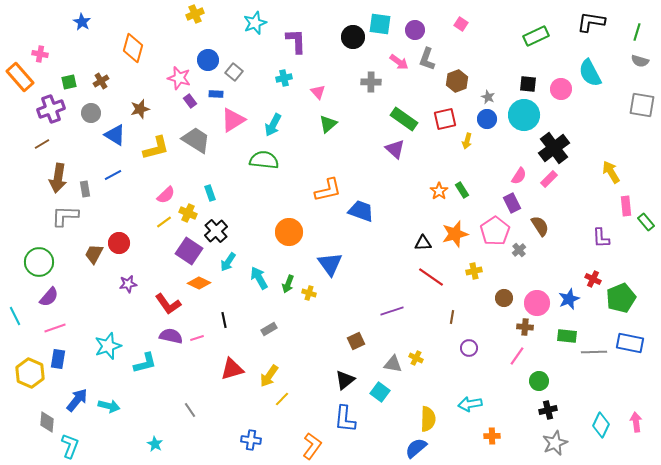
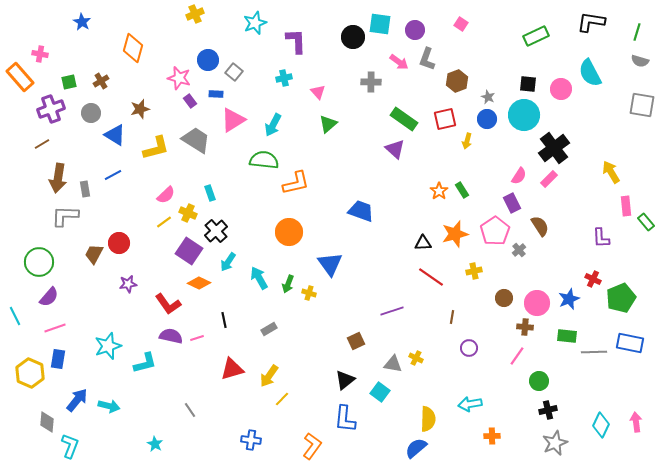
orange L-shape at (328, 190): moved 32 px left, 7 px up
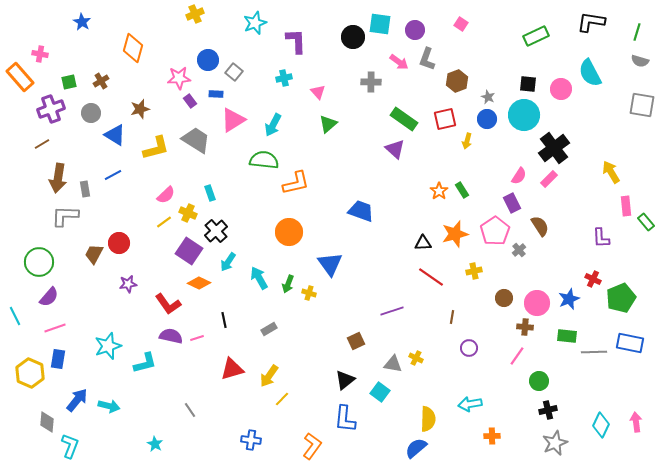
pink star at (179, 78): rotated 20 degrees counterclockwise
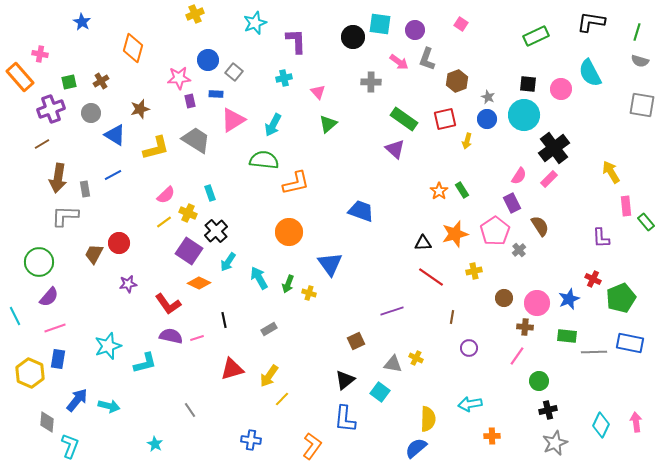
purple rectangle at (190, 101): rotated 24 degrees clockwise
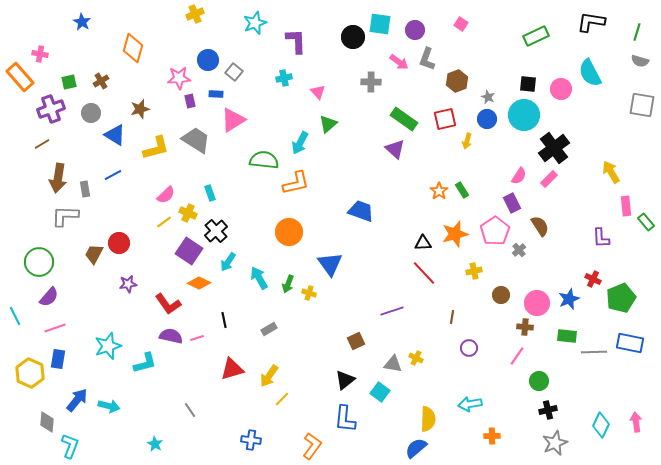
cyan arrow at (273, 125): moved 27 px right, 18 px down
red line at (431, 277): moved 7 px left, 4 px up; rotated 12 degrees clockwise
brown circle at (504, 298): moved 3 px left, 3 px up
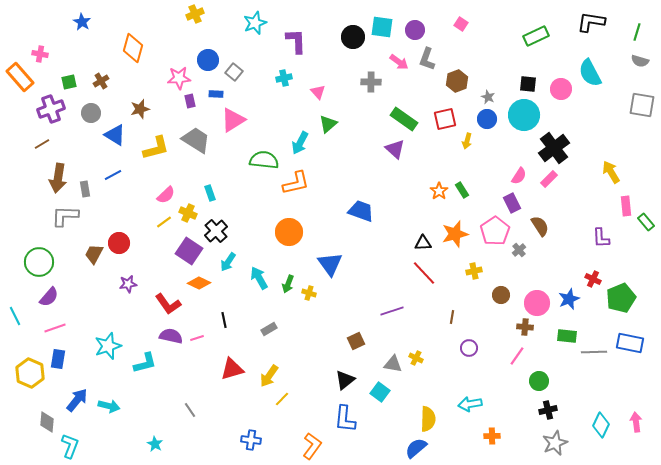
cyan square at (380, 24): moved 2 px right, 3 px down
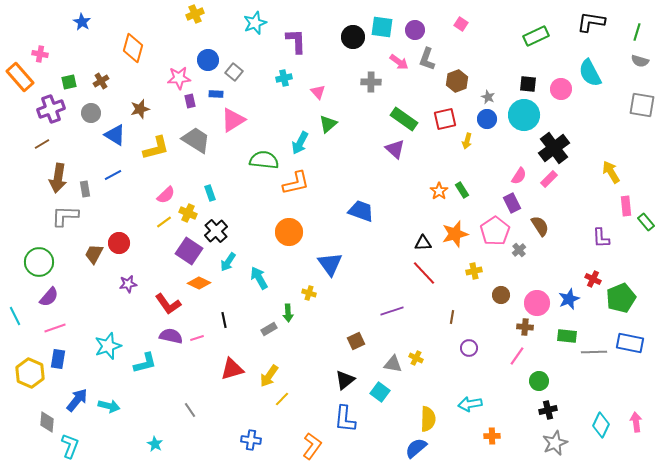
green arrow at (288, 284): moved 29 px down; rotated 24 degrees counterclockwise
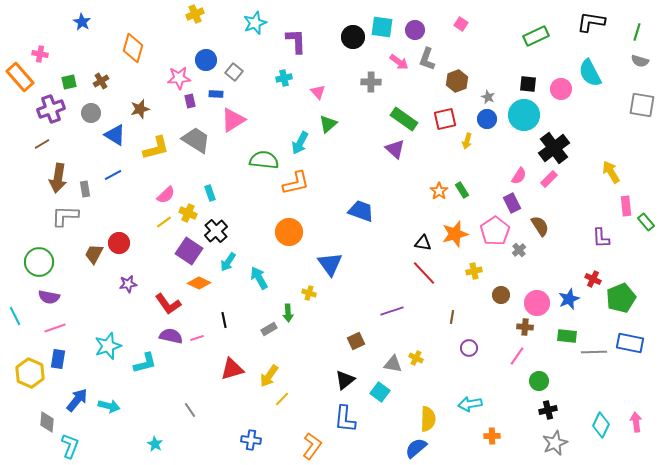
blue circle at (208, 60): moved 2 px left
black triangle at (423, 243): rotated 12 degrees clockwise
purple semicircle at (49, 297): rotated 60 degrees clockwise
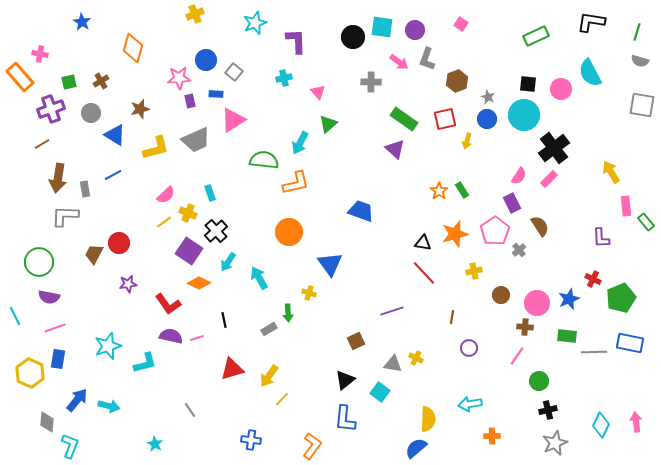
gray trapezoid at (196, 140): rotated 124 degrees clockwise
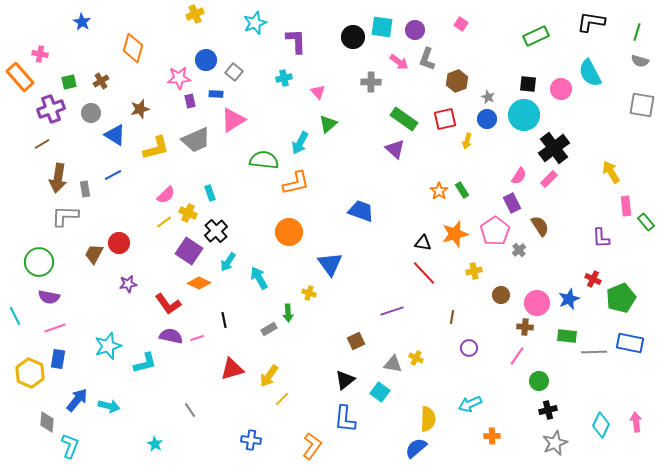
cyan arrow at (470, 404): rotated 15 degrees counterclockwise
